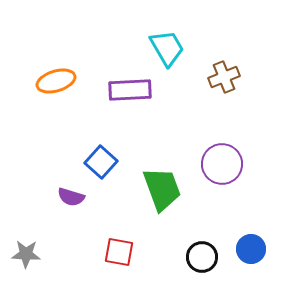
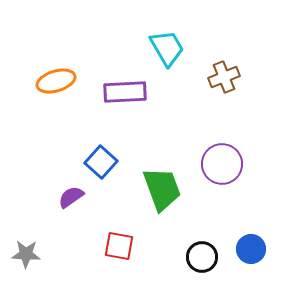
purple rectangle: moved 5 px left, 2 px down
purple semicircle: rotated 128 degrees clockwise
red square: moved 6 px up
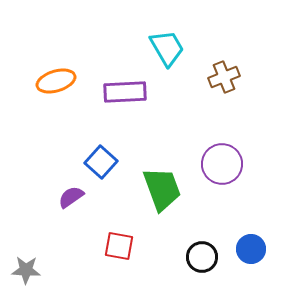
gray star: moved 16 px down
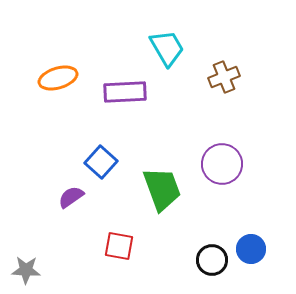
orange ellipse: moved 2 px right, 3 px up
black circle: moved 10 px right, 3 px down
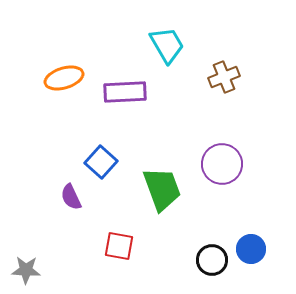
cyan trapezoid: moved 3 px up
orange ellipse: moved 6 px right
purple semicircle: rotated 80 degrees counterclockwise
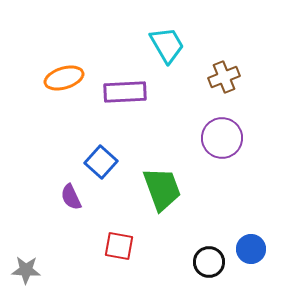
purple circle: moved 26 px up
black circle: moved 3 px left, 2 px down
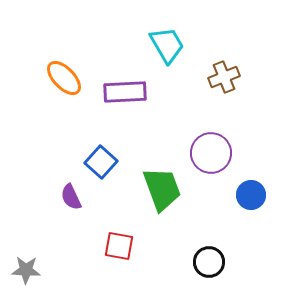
orange ellipse: rotated 63 degrees clockwise
purple circle: moved 11 px left, 15 px down
blue circle: moved 54 px up
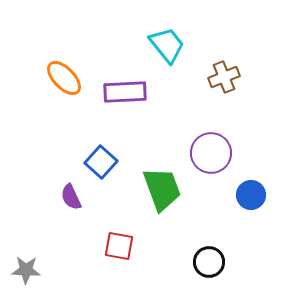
cyan trapezoid: rotated 9 degrees counterclockwise
